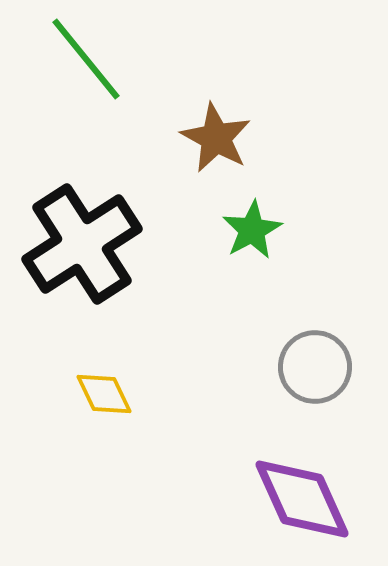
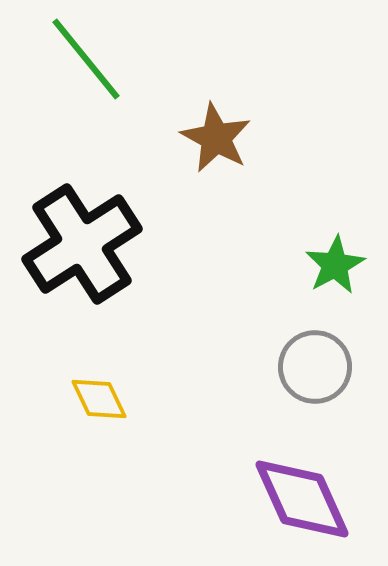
green star: moved 83 px right, 35 px down
yellow diamond: moved 5 px left, 5 px down
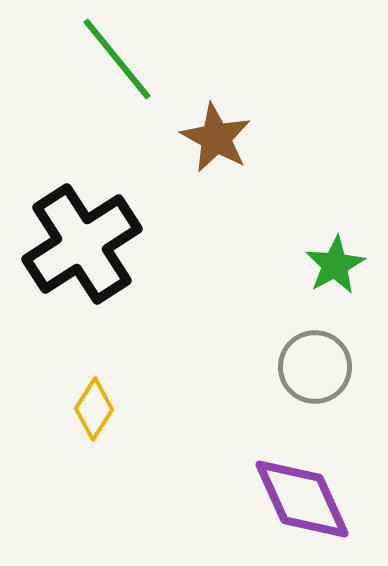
green line: moved 31 px right
yellow diamond: moved 5 px left, 10 px down; rotated 58 degrees clockwise
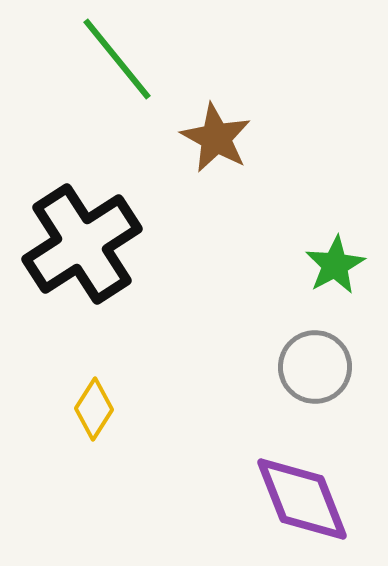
purple diamond: rotated 3 degrees clockwise
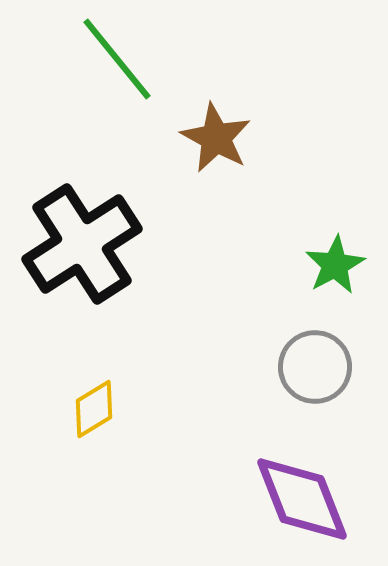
yellow diamond: rotated 26 degrees clockwise
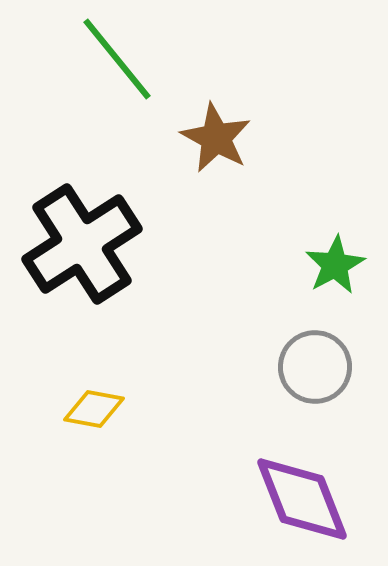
yellow diamond: rotated 42 degrees clockwise
